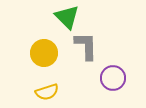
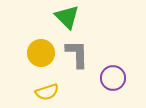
gray L-shape: moved 9 px left, 8 px down
yellow circle: moved 3 px left
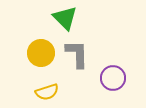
green triangle: moved 2 px left, 1 px down
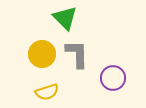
yellow circle: moved 1 px right, 1 px down
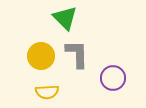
yellow circle: moved 1 px left, 2 px down
yellow semicircle: rotated 15 degrees clockwise
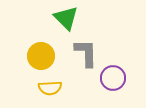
green triangle: moved 1 px right
gray L-shape: moved 9 px right, 1 px up
yellow semicircle: moved 3 px right, 4 px up
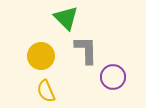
gray L-shape: moved 3 px up
purple circle: moved 1 px up
yellow semicircle: moved 4 px left, 3 px down; rotated 70 degrees clockwise
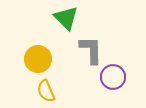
gray L-shape: moved 5 px right
yellow circle: moved 3 px left, 3 px down
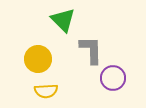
green triangle: moved 3 px left, 2 px down
purple circle: moved 1 px down
yellow semicircle: rotated 70 degrees counterclockwise
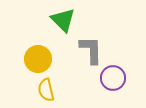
yellow semicircle: moved 1 px up; rotated 80 degrees clockwise
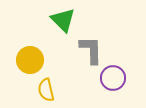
yellow circle: moved 8 px left, 1 px down
